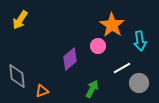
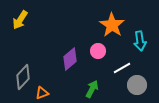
pink circle: moved 5 px down
gray diamond: moved 6 px right, 1 px down; rotated 50 degrees clockwise
gray circle: moved 2 px left, 2 px down
orange triangle: moved 2 px down
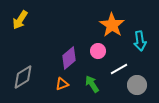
purple diamond: moved 1 px left, 1 px up
white line: moved 3 px left, 1 px down
gray diamond: rotated 15 degrees clockwise
green arrow: moved 5 px up; rotated 60 degrees counterclockwise
orange triangle: moved 20 px right, 9 px up
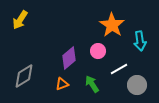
gray diamond: moved 1 px right, 1 px up
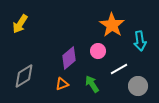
yellow arrow: moved 4 px down
gray circle: moved 1 px right, 1 px down
